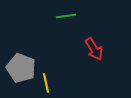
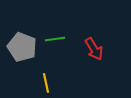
green line: moved 11 px left, 23 px down
gray pentagon: moved 1 px right, 21 px up
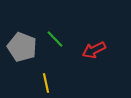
green line: rotated 54 degrees clockwise
red arrow: moved 1 px down; rotated 95 degrees clockwise
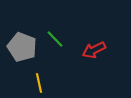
yellow line: moved 7 px left
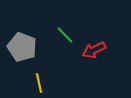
green line: moved 10 px right, 4 px up
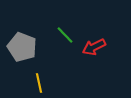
red arrow: moved 3 px up
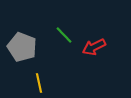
green line: moved 1 px left
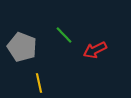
red arrow: moved 1 px right, 3 px down
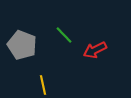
gray pentagon: moved 2 px up
yellow line: moved 4 px right, 2 px down
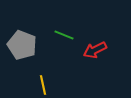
green line: rotated 24 degrees counterclockwise
